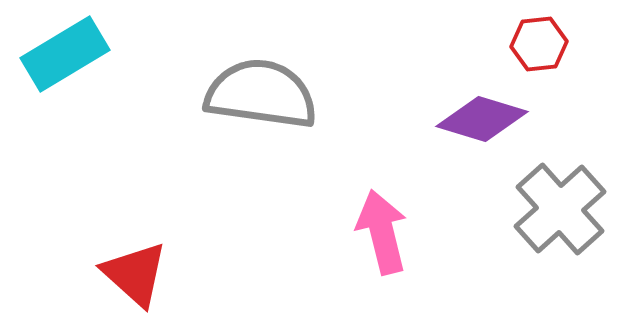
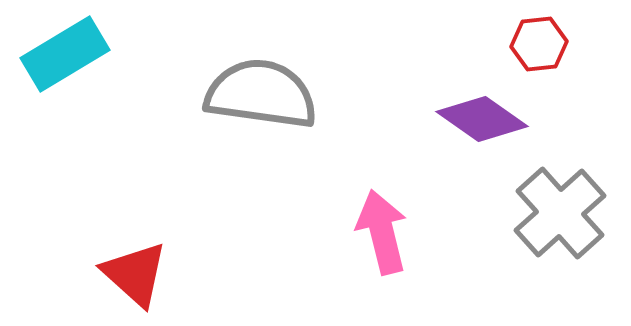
purple diamond: rotated 18 degrees clockwise
gray cross: moved 4 px down
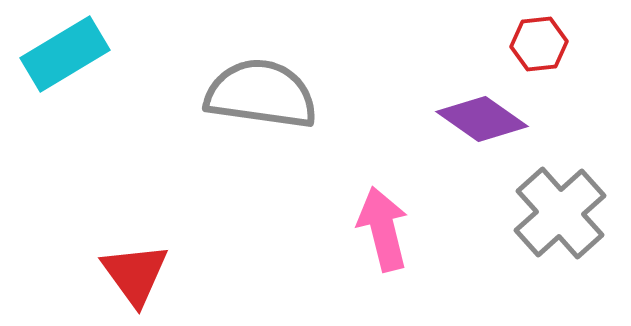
pink arrow: moved 1 px right, 3 px up
red triangle: rotated 12 degrees clockwise
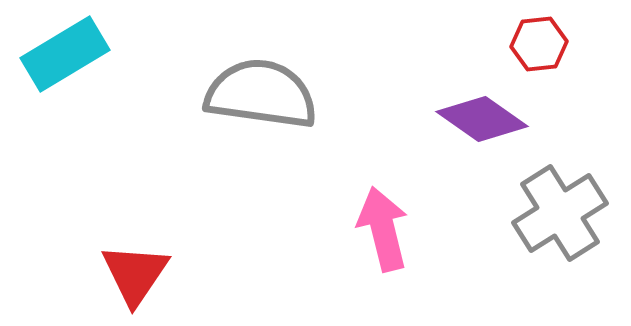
gray cross: rotated 10 degrees clockwise
red triangle: rotated 10 degrees clockwise
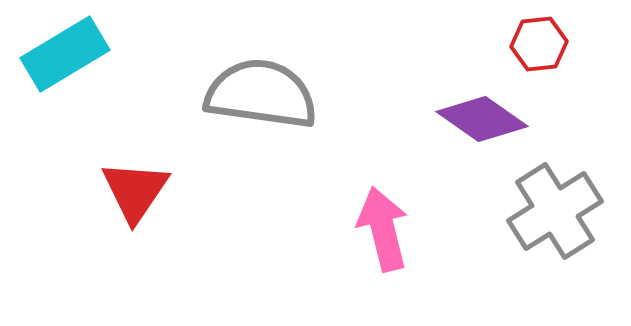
gray cross: moved 5 px left, 2 px up
red triangle: moved 83 px up
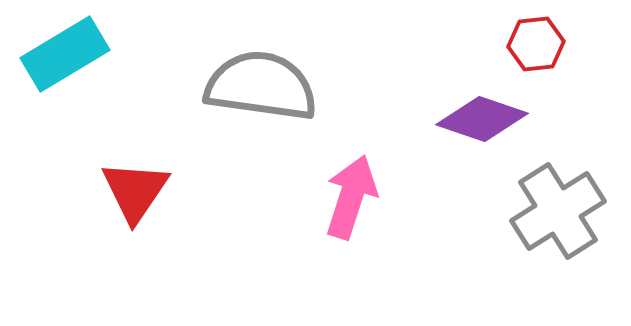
red hexagon: moved 3 px left
gray semicircle: moved 8 px up
purple diamond: rotated 16 degrees counterclockwise
gray cross: moved 3 px right
pink arrow: moved 32 px left, 32 px up; rotated 32 degrees clockwise
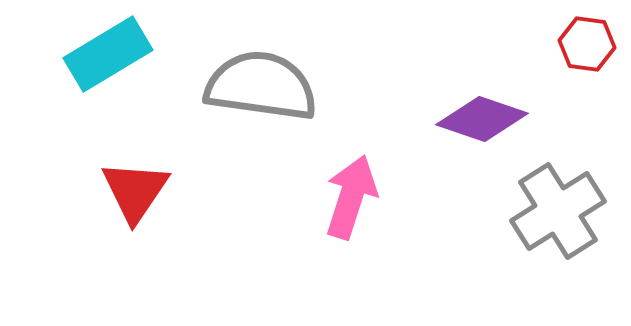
red hexagon: moved 51 px right; rotated 14 degrees clockwise
cyan rectangle: moved 43 px right
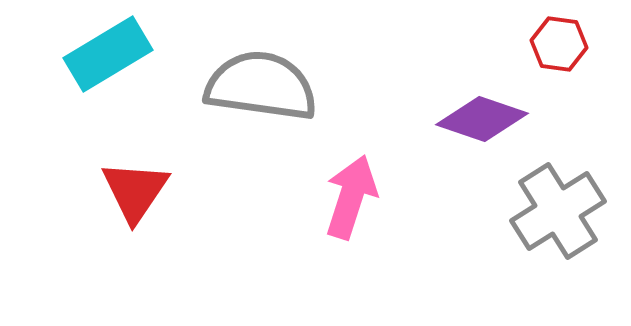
red hexagon: moved 28 px left
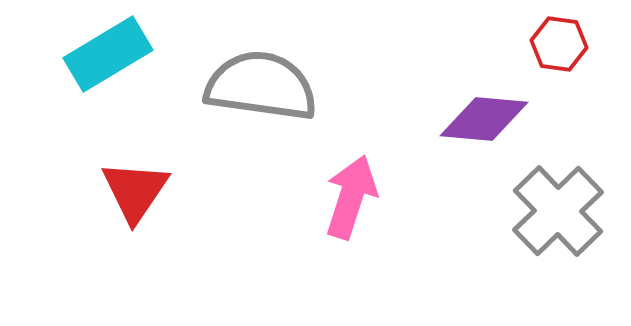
purple diamond: moved 2 px right; rotated 14 degrees counterclockwise
gray cross: rotated 12 degrees counterclockwise
